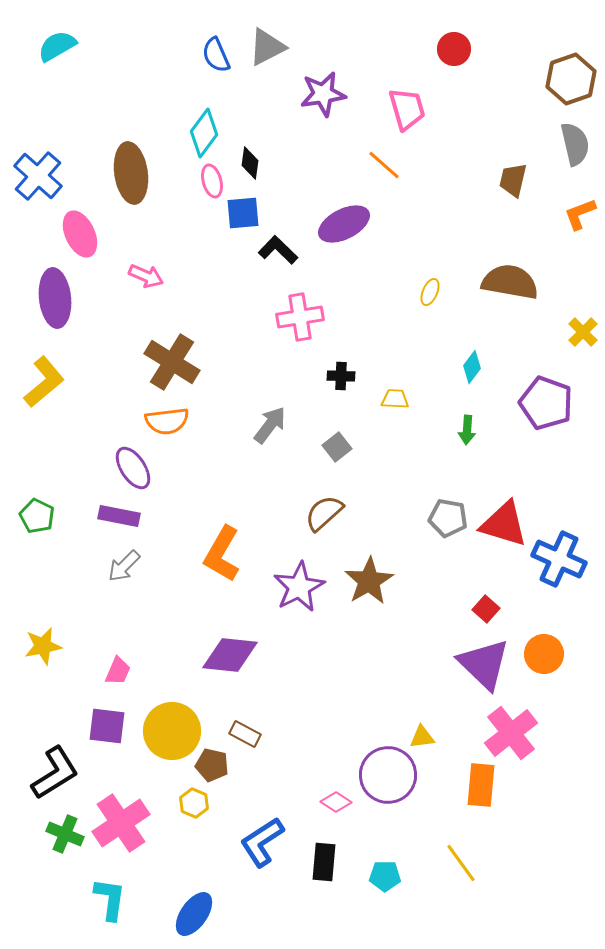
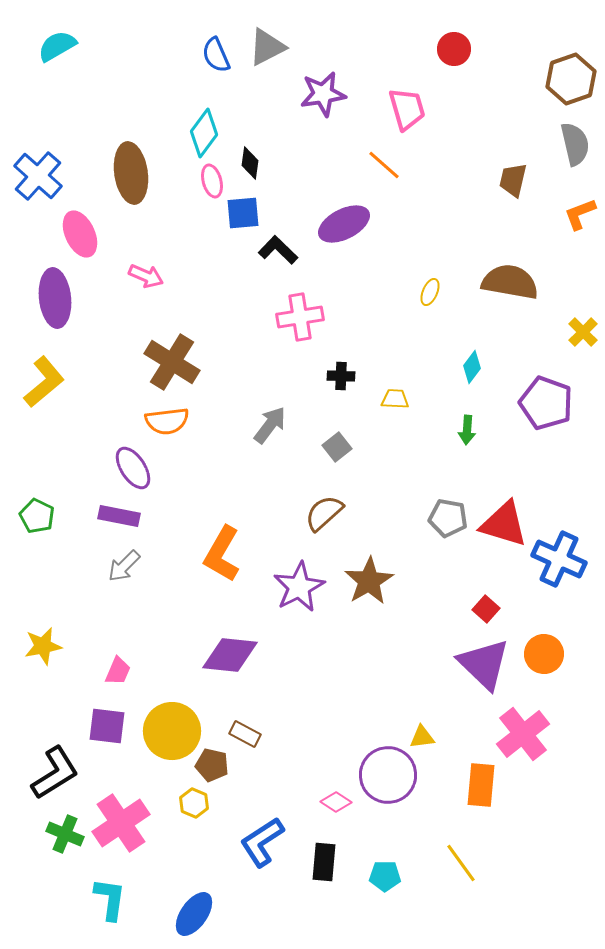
pink cross at (511, 733): moved 12 px right, 1 px down
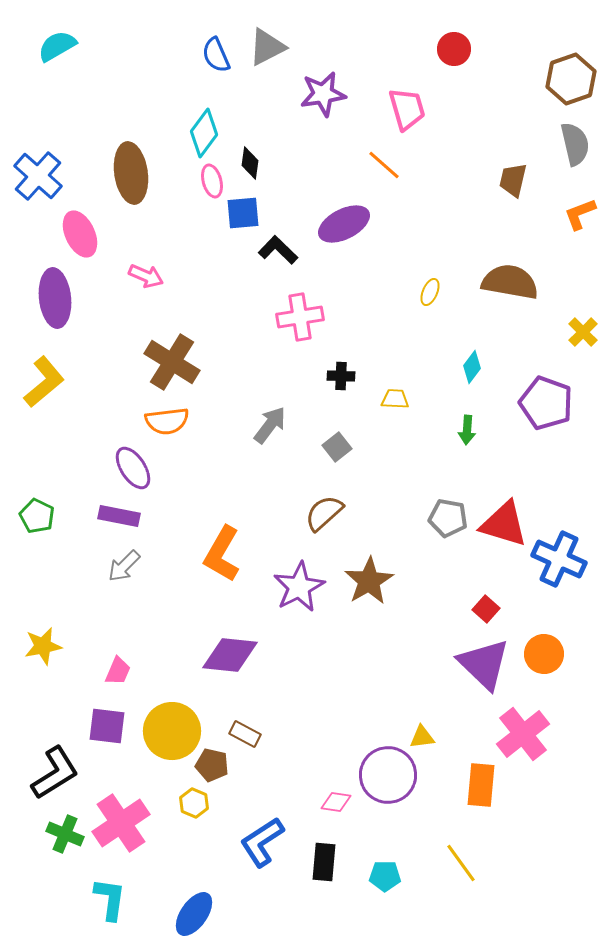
pink diamond at (336, 802): rotated 24 degrees counterclockwise
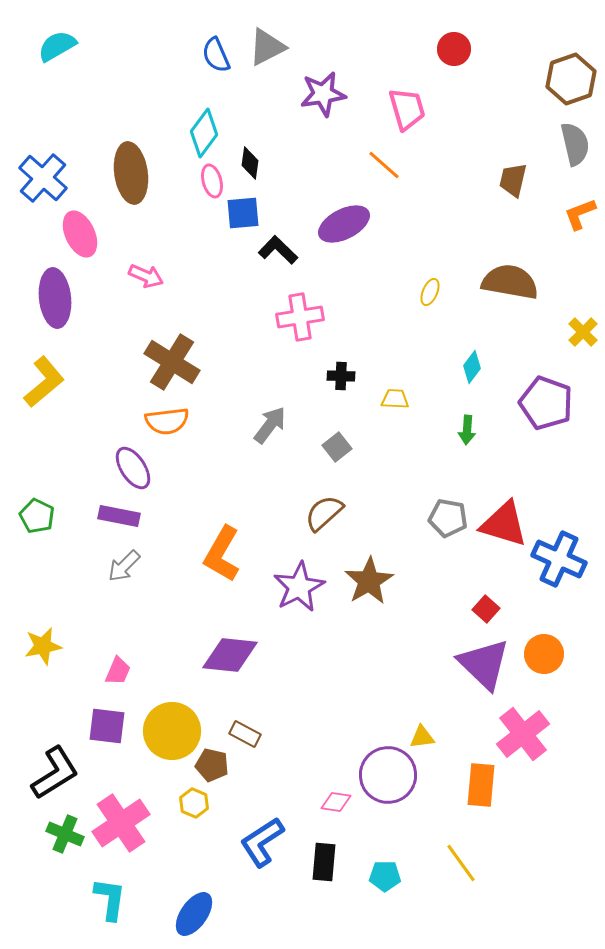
blue cross at (38, 176): moved 5 px right, 2 px down
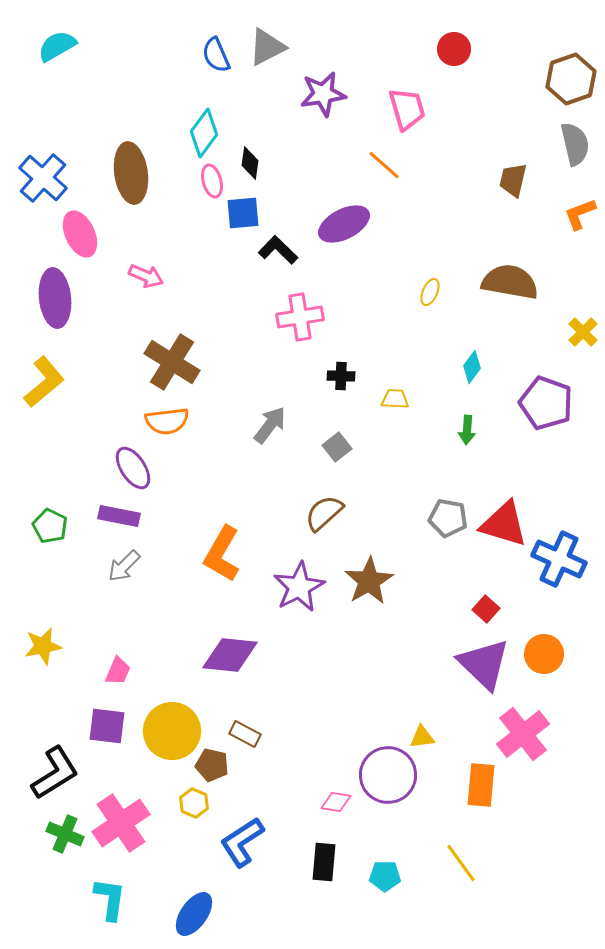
green pentagon at (37, 516): moved 13 px right, 10 px down
blue L-shape at (262, 842): moved 20 px left
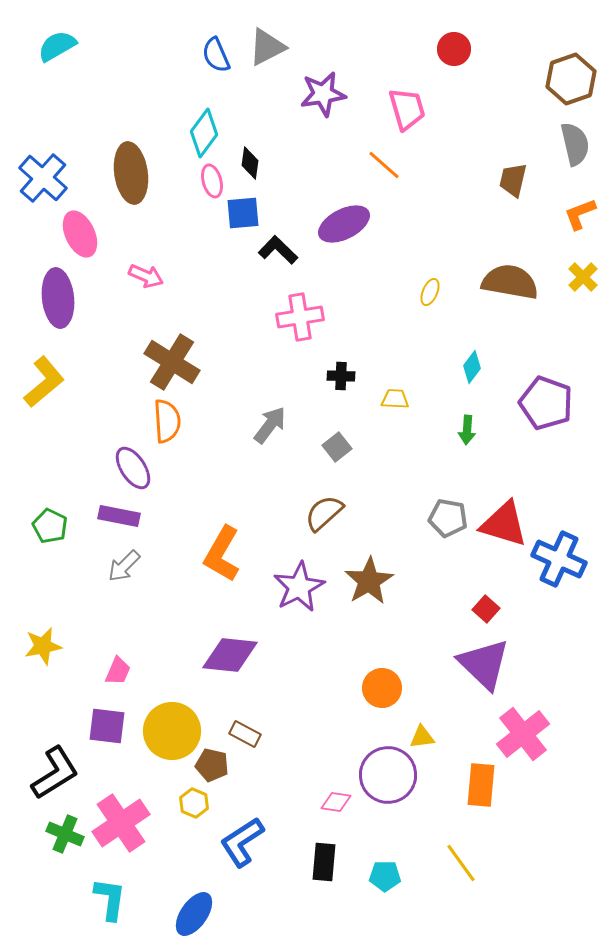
purple ellipse at (55, 298): moved 3 px right
yellow cross at (583, 332): moved 55 px up
orange semicircle at (167, 421): rotated 87 degrees counterclockwise
orange circle at (544, 654): moved 162 px left, 34 px down
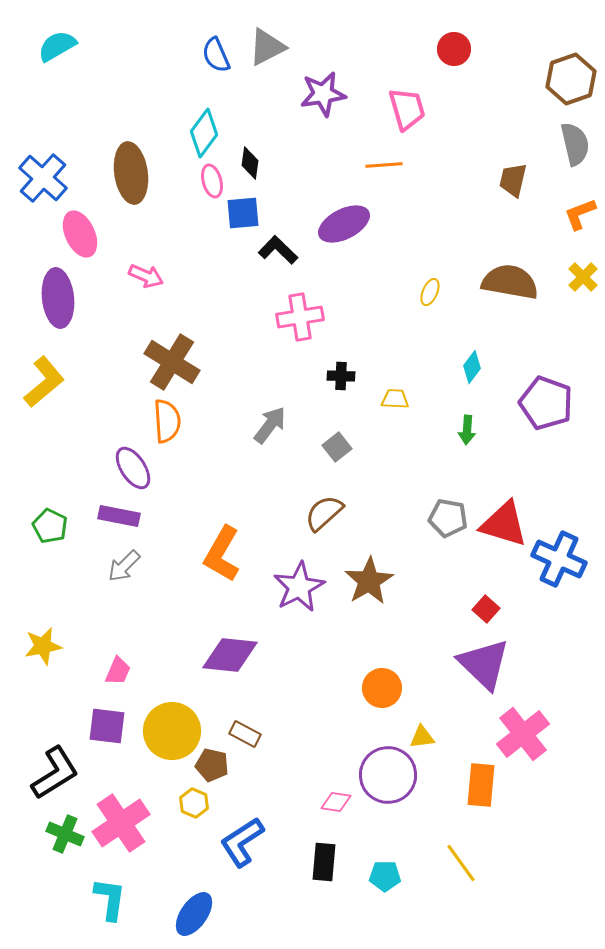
orange line at (384, 165): rotated 45 degrees counterclockwise
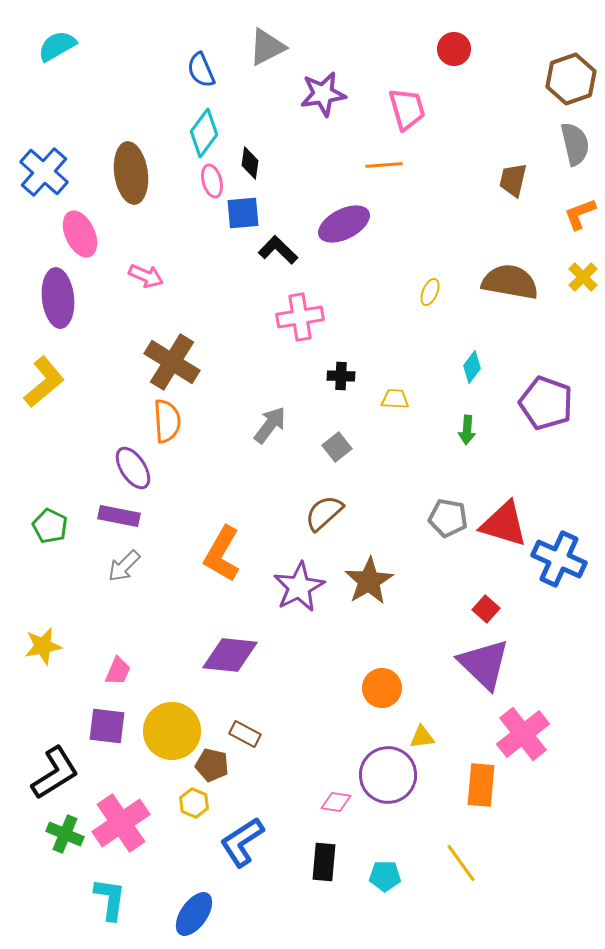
blue semicircle at (216, 55): moved 15 px left, 15 px down
blue cross at (43, 178): moved 1 px right, 6 px up
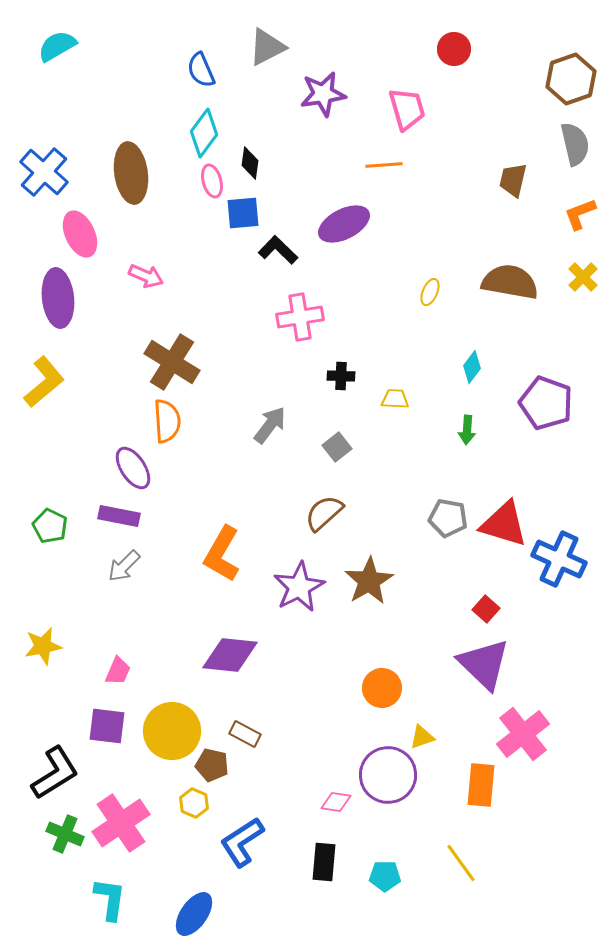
yellow triangle at (422, 737): rotated 12 degrees counterclockwise
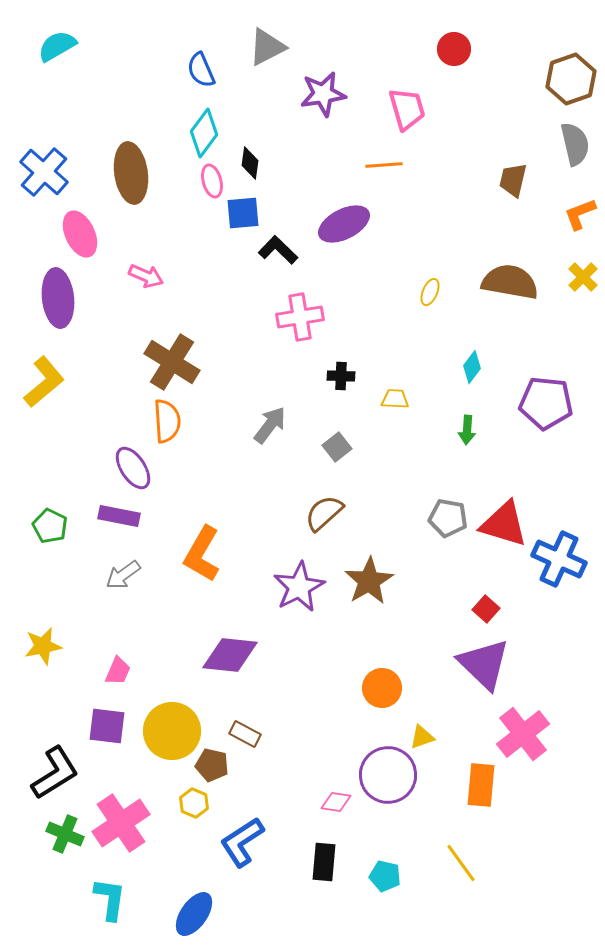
purple pentagon at (546, 403): rotated 14 degrees counterclockwise
orange L-shape at (222, 554): moved 20 px left
gray arrow at (124, 566): moved 1 px left, 9 px down; rotated 9 degrees clockwise
cyan pentagon at (385, 876): rotated 12 degrees clockwise
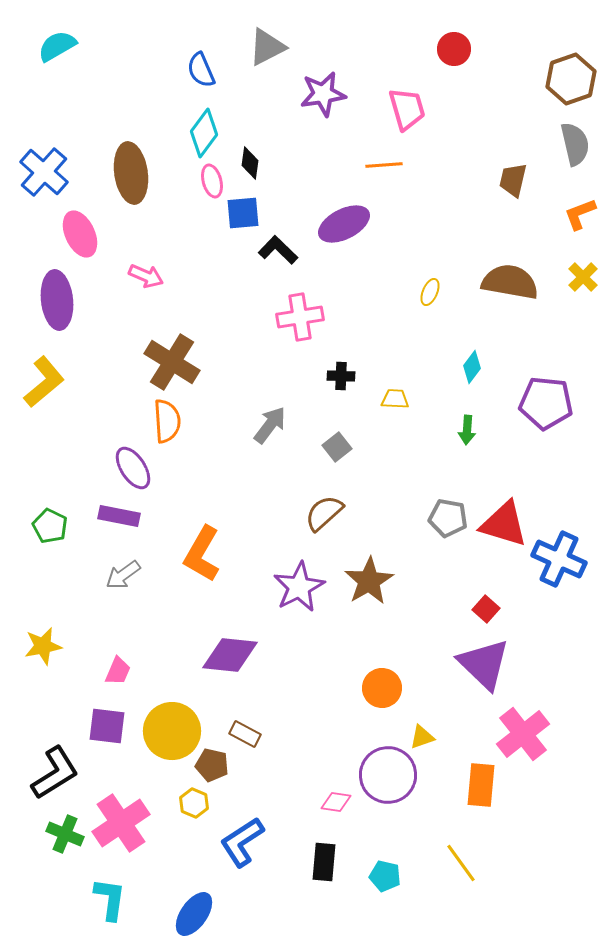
purple ellipse at (58, 298): moved 1 px left, 2 px down
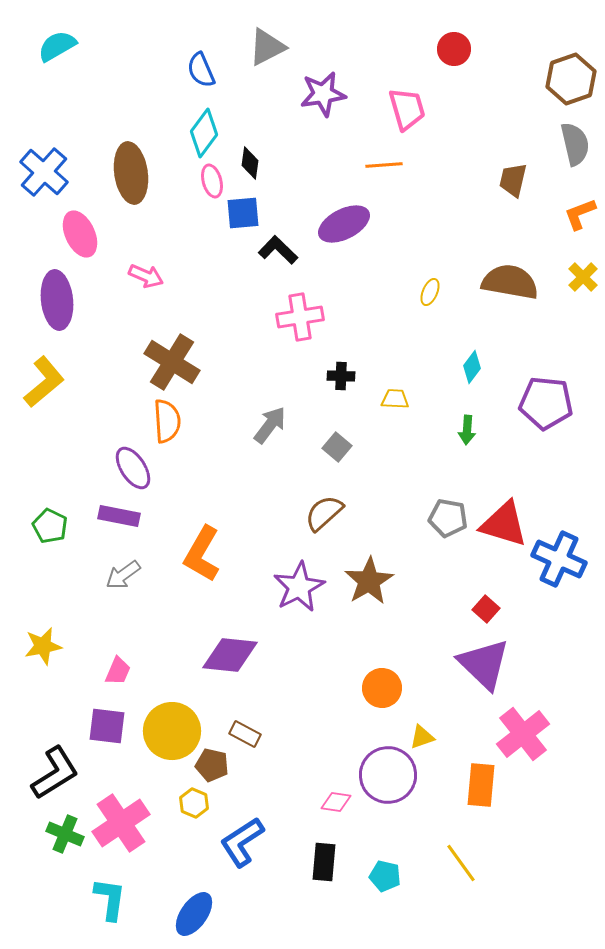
gray square at (337, 447): rotated 12 degrees counterclockwise
